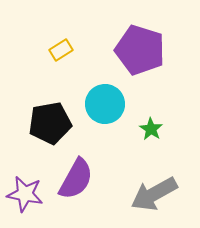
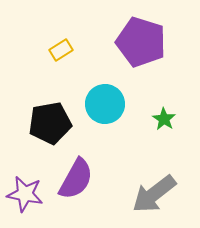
purple pentagon: moved 1 px right, 8 px up
green star: moved 13 px right, 10 px up
gray arrow: rotated 9 degrees counterclockwise
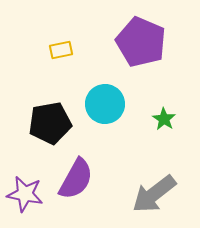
purple pentagon: rotated 6 degrees clockwise
yellow rectangle: rotated 20 degrees clockwise
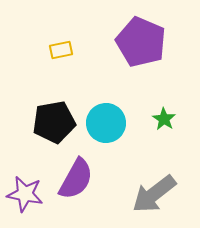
cyan circle: moved 1 px right, 19 px down
black pentagon: moved 4 px right, 1 px up
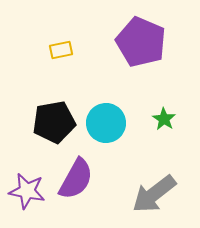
purple star: moved 2 px right, 3 px up
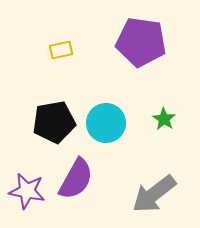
purple pentagon: rotated 15 degrees counterclockwise
